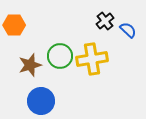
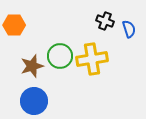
black cross: rotated 30 degrees counterclockwise
blue semicircle: moved 1 px right, 1 px up; rotated 30 degrees clockwise
brown star: moved 2 px right, 1 px down
blue circle: moved 7 px left
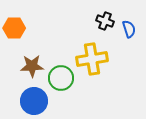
orange hexagon: moved 3 px down
green circle: moved 1 px right, 22 px down
brown star: rotated 15 degrees clockwise
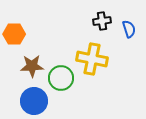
black cross: moved 3 px left; rotated 30 degrees counterclockwise
orange hexagon: moved 6 px down
yellow cross: rotated 20 degrees clockwise
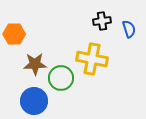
brown star: moved 3 px right, 2 px up
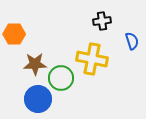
blue semicircle: moved 3 px right, 12 px down
blue circle: moved 4 px right, 2 px up
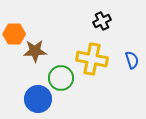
black cross: rotated 18 degrees counterclockwise
blue semicircle: moved 19 px down
brown star: moved 13 px up
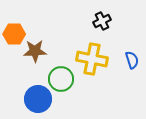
green circle: moved 1 px down
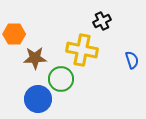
brown star: moved 7 px down
yellow cross: moved 10 px left, 9 px up
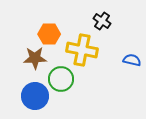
black cross: rotated 30 degrees counterclockwise
orange hexagon: moved 35 px right
blue semicircle: rotated 60 degrees counterclockwise
blue circle: moved 3 px left, 3 px up
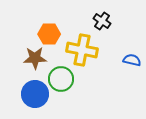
blue circle: moved 2 px up
